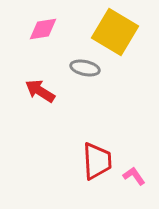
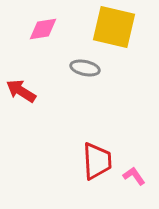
yellow square: moved 1 px left, 5 px up; rotated 18 degrees counterclockwise
red arrow: moved 19 px left
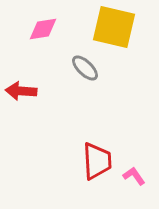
gray ellipse: rotated 32 degrees clockwise
red arrow: rotated 28 degrees counterclockwise
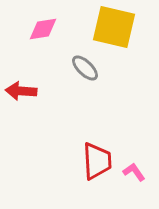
pink L-shape: moved 4 px up
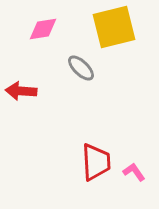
yellow square: rotated 27 degrees counterclockwise
gray ellipse: moved 4 px left
red trapezoid: moved 1 px left, 1 px down
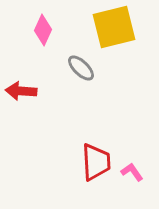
pink diamond: moved 1 px down; rotated 56 degrees counterclockwise
pink L-shape: moved 2 px left
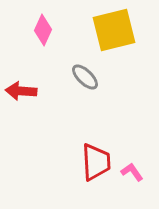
yellow square: moved 3 px down
gray ellipse: moved 4 px right, 9 px down
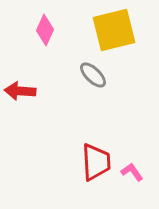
pink diamond: moved 2 px right
gray ellipse: moved 8 px right, 2 px up
red arrow: moved 1 px left
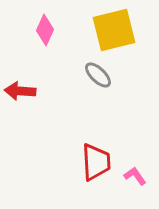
gray ellipse: moved 5 px right
pink L-shape: moved 3 px right, 4 px down
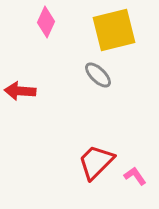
pink diamond: moved 1 px right, 8 px up
red trapezoid: rotated 132 degrees counterclockwise
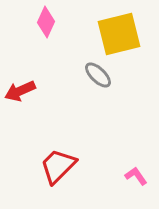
yellow square: moved 5 px right, 4 px down
red arrow: rotated 28 degrees counterclockwise
red trapezoid: moved 38 px left, 4 px down
pink L-shape: moved 1 px right
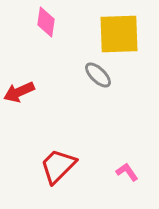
pink diamond: rotated 16 degrees counterclockwise
yellow square: rotated 12 degrees clockwise
red arrow: moved 1 px left, 1 px down
pink L-shape: moved 9 px left, 4 px up
